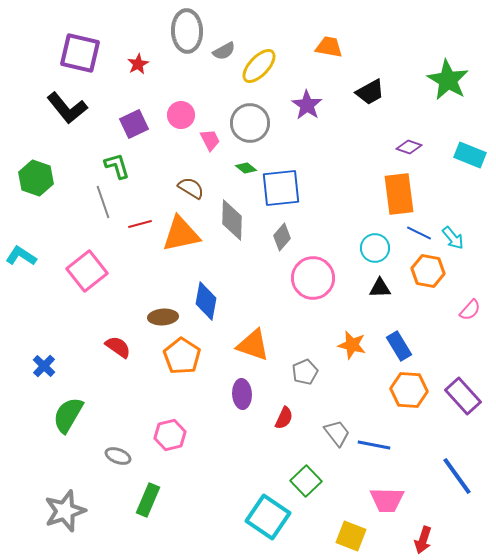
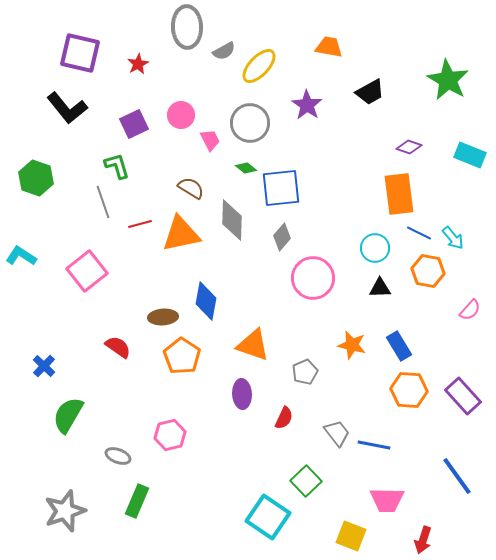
gray ellipse at (187, 31): moved 4 px up
green rectangle at (148, 500): moved 11 px left, 1 px down
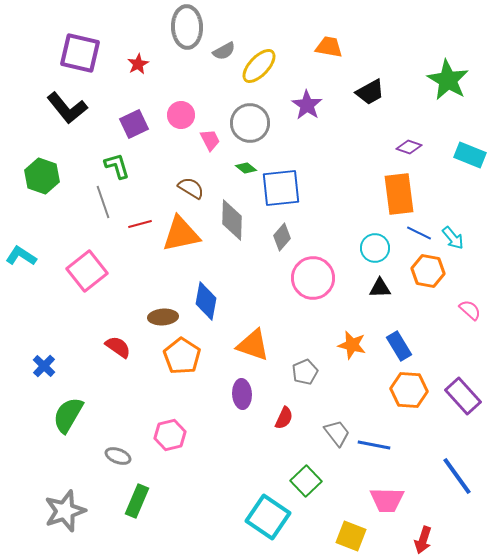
green hexagon at (36, 178): moved 6 px right, 2 px up
pink semicircle at (470, 310): rotated 90 degrees counterclockwise
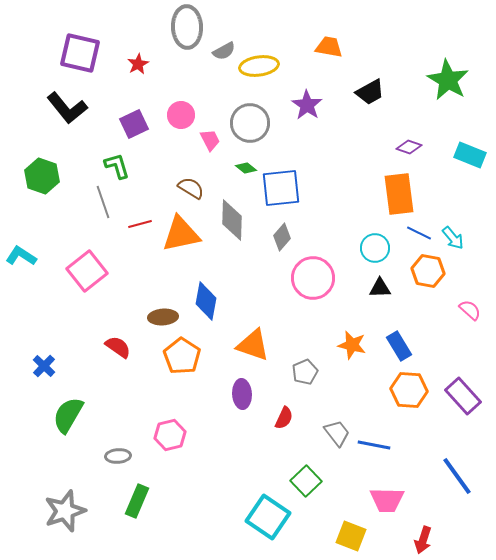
yellow ellipse at (259, 66): rotated 39 degrees clockwise
gray ellipse at (118, 456): rotated 25 degrees counterclockwise
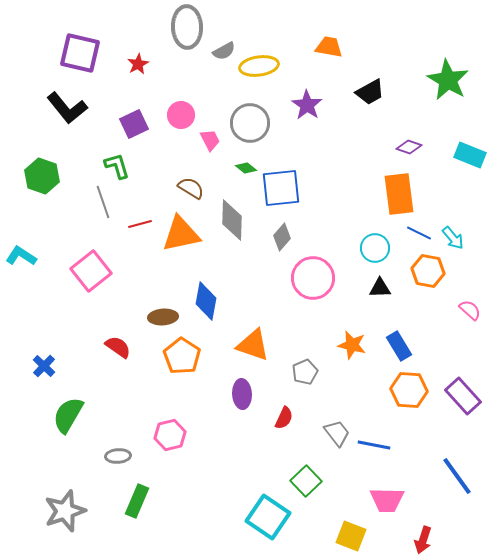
pink square at (87, 271): moved 4 px right
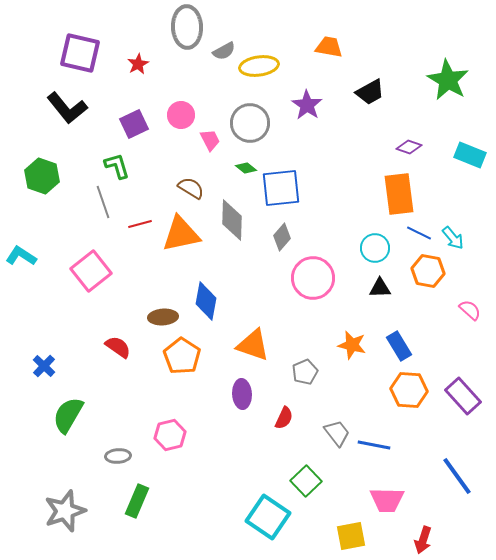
yellow square at (351, 536): rotated 32 degrees counterclockwise
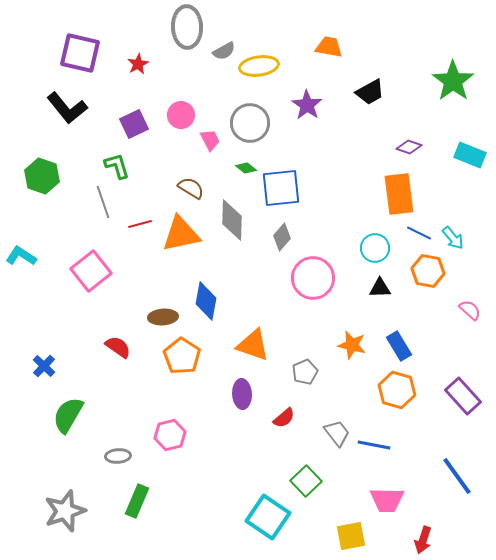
green star at (448, 80): moved 5 px right, 1 px down; rotated 6 degrees clockwise
orange hexagon at (409, 390): moved 12 px left; rotated 12 degrees clockwise
red semicircle at (284, 418): rotated 25 degrees clockwise
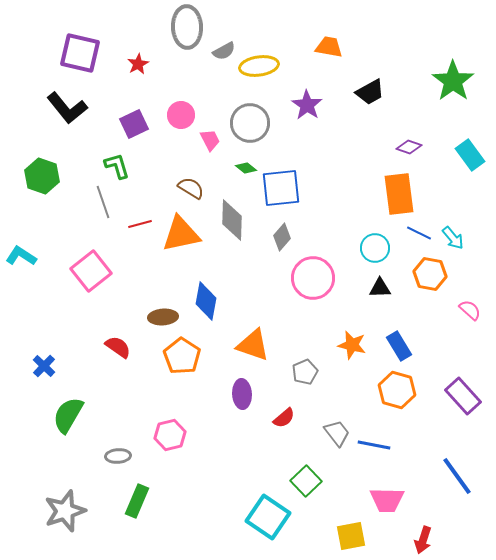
cyan rectangle at (470, 155): rotated 32 degrees clockwise
orange hexagon at (428, 271): moved 2 px right, 3 px down
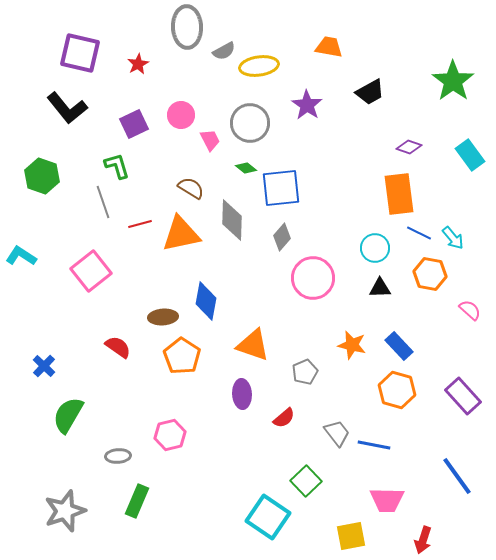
blue rectangle at (399, 346): rotated 12 degrees counterclockwise
